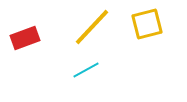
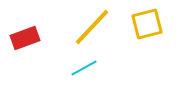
cyan line: moved 2 px left, 2 px up
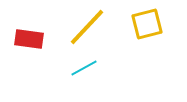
yellow line: moved 5 px left
red rectangle: moved 4 px right, 1 px down; rotated 28 degrees clockwise
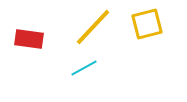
yellow line: moved 6 px right
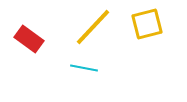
red rectangle: rotated 28 degrees clockwise
cyan line: rotated 40 degrees clockwise
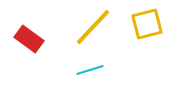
cyan line: moved 6 px right, 2 px down; rotated 28 degrees counterclockwise
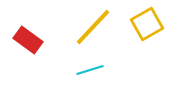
yellow square: rotated 16 degrees counterclockwise
red rectangle: moved 1 px left, 1 px down
